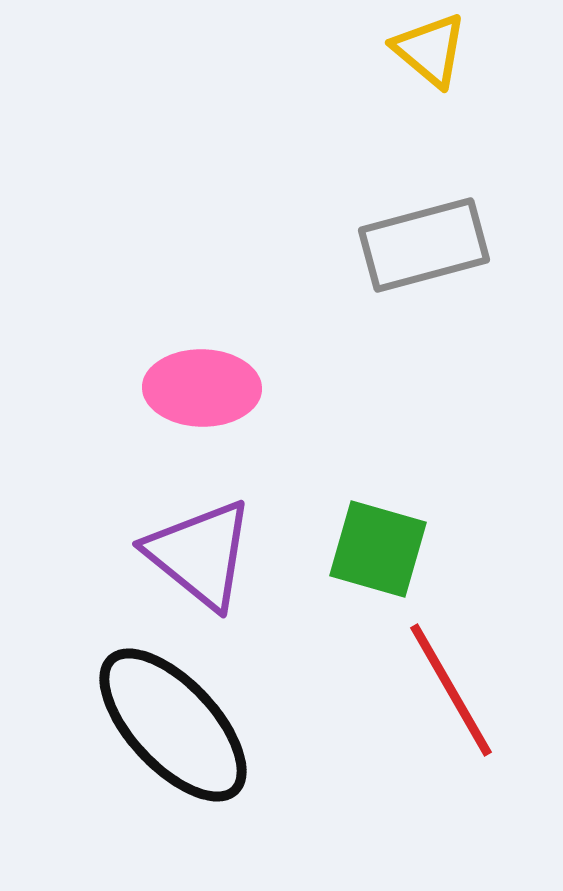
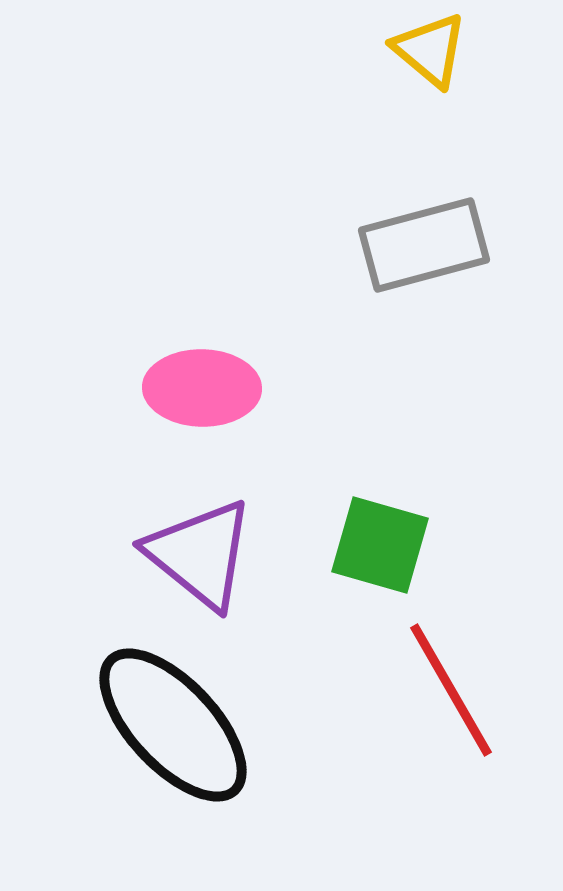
green square: moved 2 px right, 4 px up
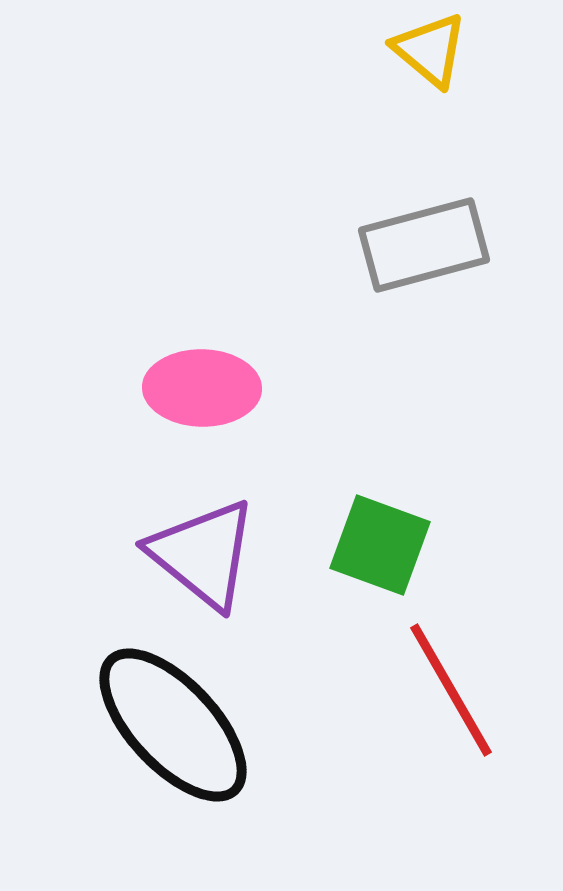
green square: rotated 4 degrees clockwise
purple triangle: moved 3 px right
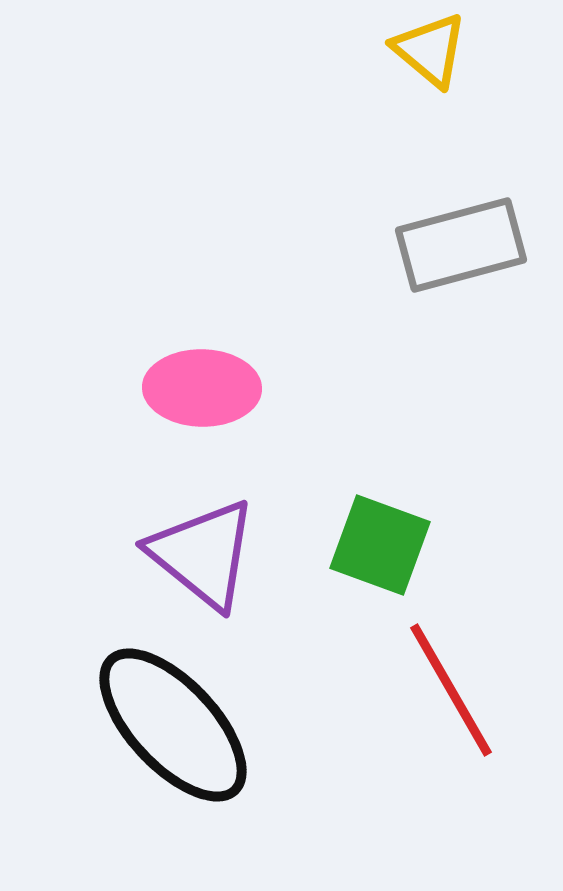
gray rectangle: moved 37 px right
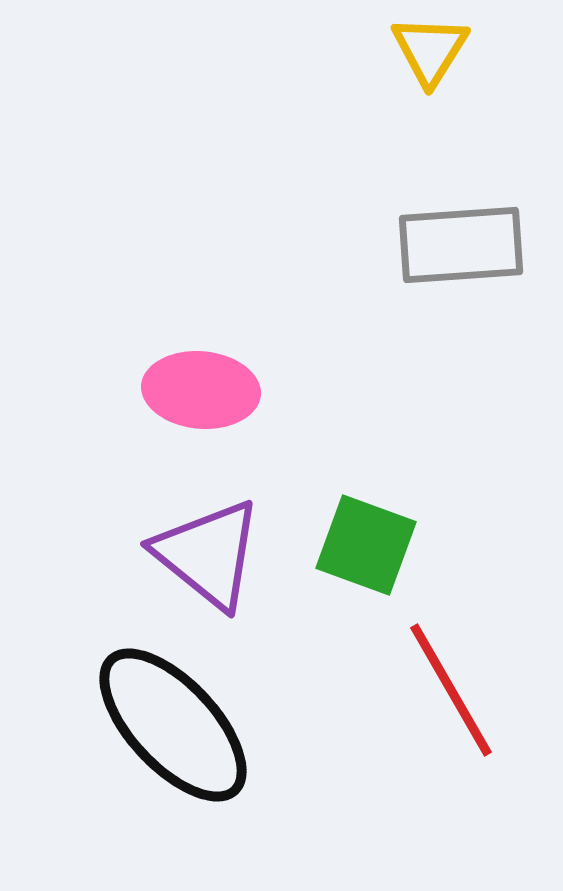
yellow triangle: rotated 22 degrees clockwise
gray rectangle: rotated 11 degrees clockwise
pink ellipse: moved 1 px left, 2 px down; rotated 4 degrees clockwise
green square: moved 14 px left
purple triangle: moved 5 px right
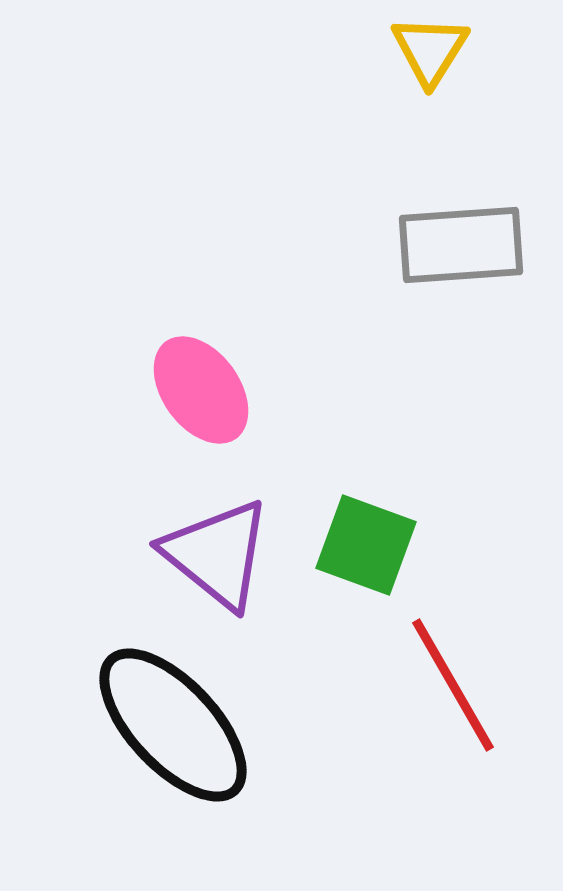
pink ellipse: rotated 49 degrees clockwise
purple triangle: moved 9 px right
red line: moved 2 px right, 5 px up
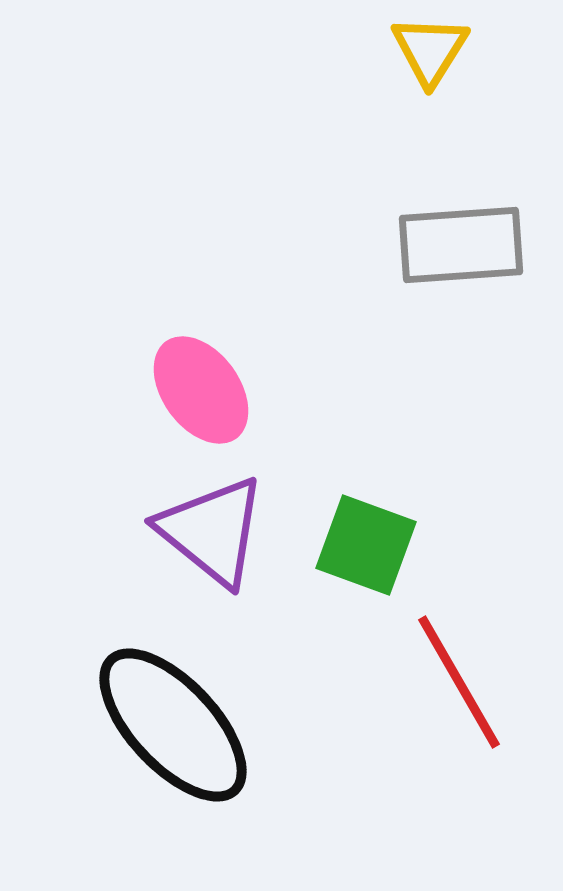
purple triangle: moved 5 px left, 23 px up
red line: moved 6 px right, 3 px up
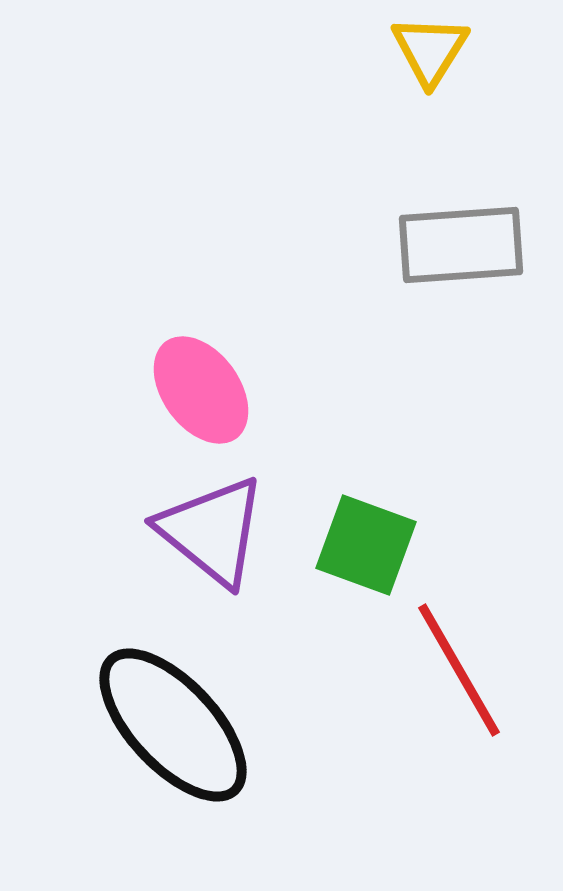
red line: moved 12 px up
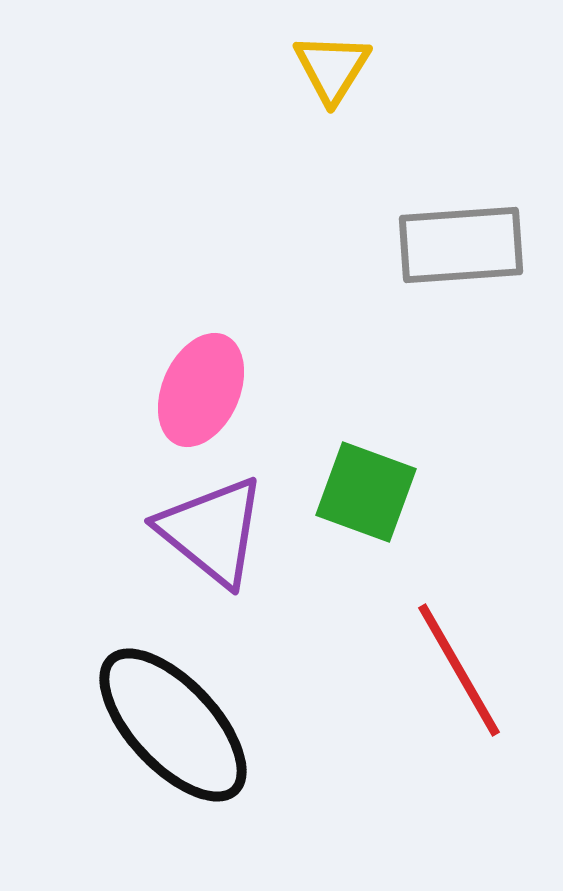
yellow triangle: moved 98 px left, 18 px down
pink ellipse: rotated 60 degrees clockwise
green square: moved 53 px up
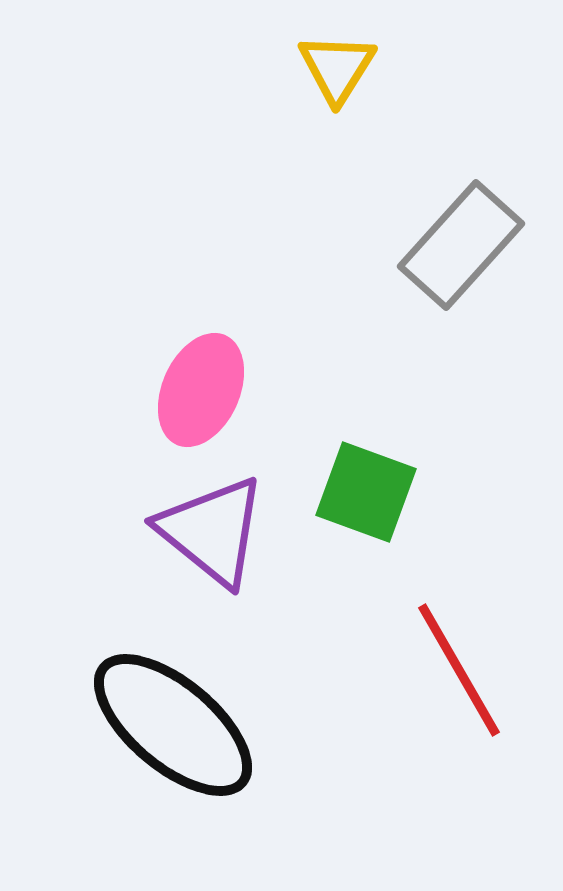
yellow triangle: moved 5 px right
gray rectangle: rotated 44 degrees counterclockwise
black ellipse: rotated 7 degrees counterclockwise
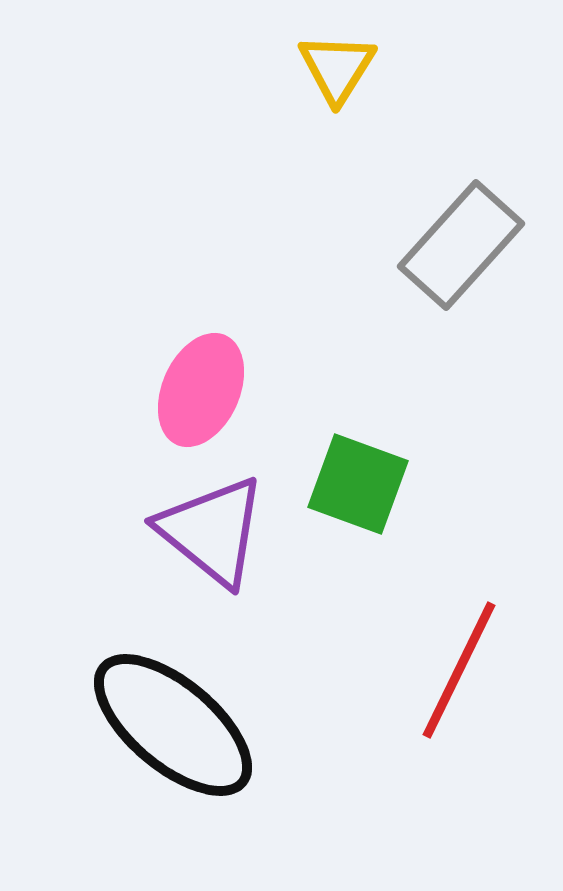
green square: moved 8 px left, 8 px up
red line: rotated 56 degrees clockwise
